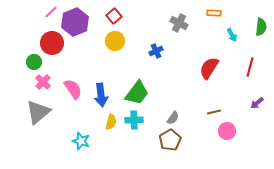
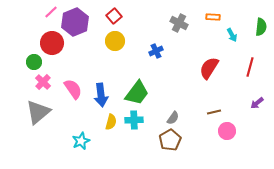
orange rectangle: moved 1 px left, 4 px down
cyan star: rotated 30 degrees clockwise
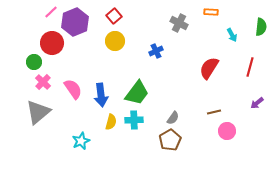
orange rectangle: moved 2 px left, 5 px up
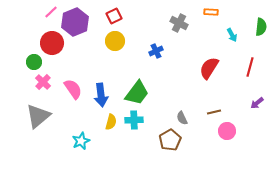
red square: rotated 14 degrees clockwise
gray triangle: moved 4 px down
gray semicircle: moved 9 px right; rotated 120 degrees clockwise
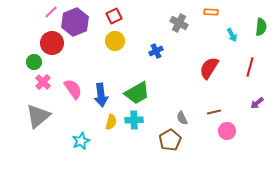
green trapezoid: rotated 24 degrees clockwise
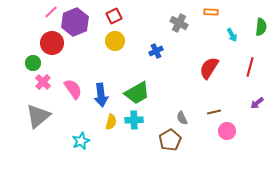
green circle: moved 1 px left, 1 px down
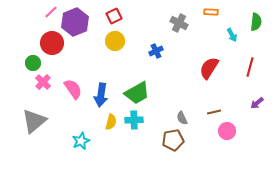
green semicircle: moved 5 px left, 5 px up
blue arrow: rotated 15 degrees clockwise
gray triangle: moved 4 px left, 5 px down
brown pentagon: moved 3 px right; rotated 20 degrees clockwise
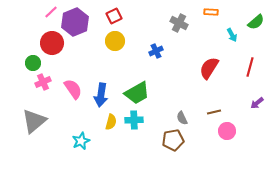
green semicircle: rotated 42 degrees clockwise
pink cross: rotated 21 degrees clockwise
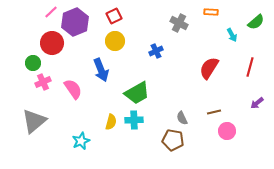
blue arrow: moved 25 px up; rotated 30 degrees counterclockwise
brown pentagon: rotated 20 degrees clockwise
